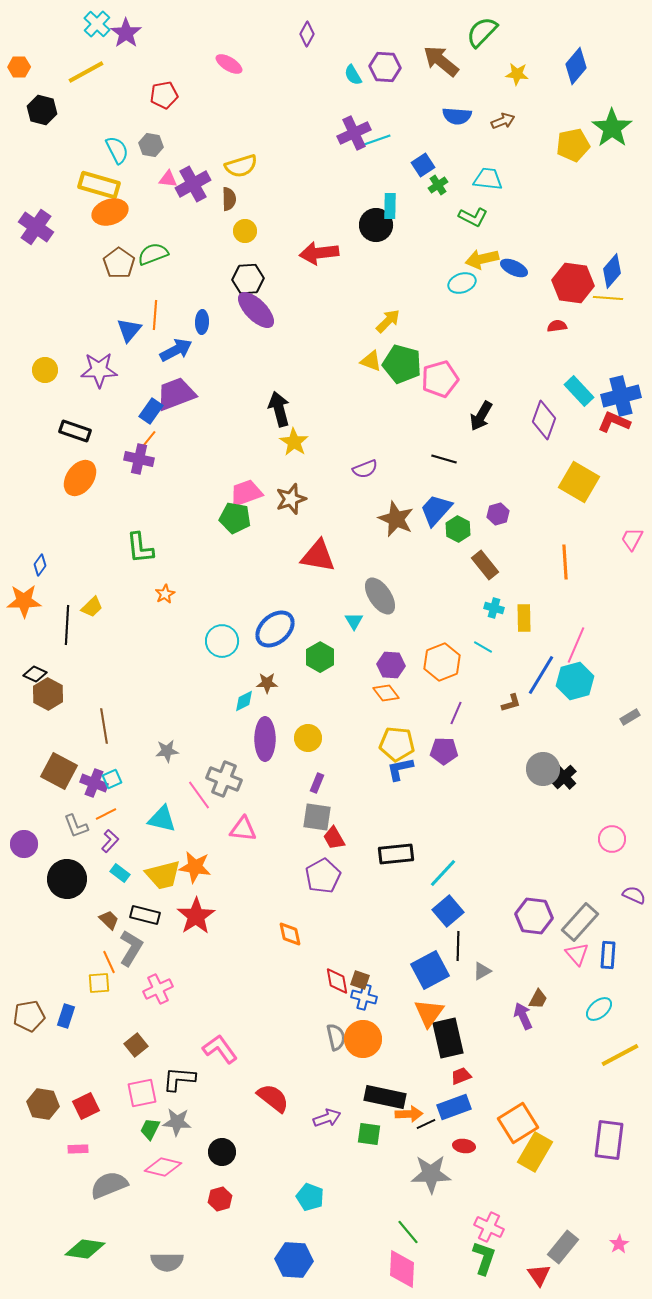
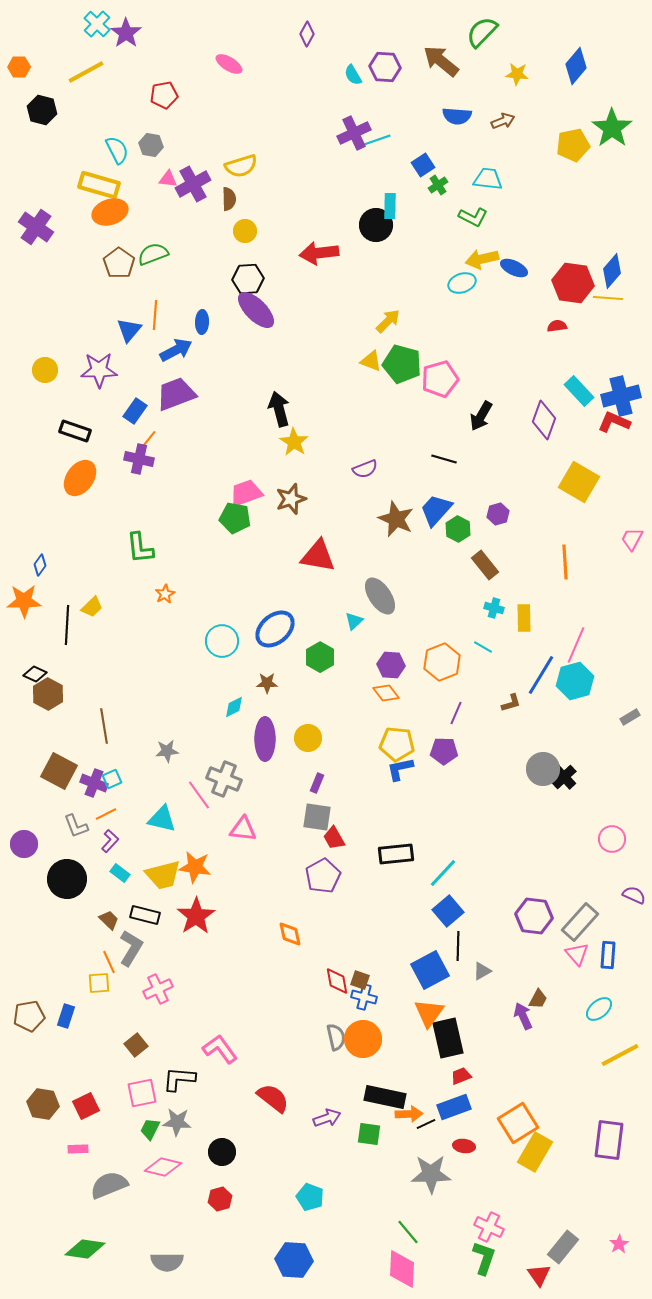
blue rectangle at (151, 411): moved 16 px left
cyan triangle at (354, 621): rotated 18 degrees clockwise
cyan diamond at (244, 701): moved 10 px left, 6 px down
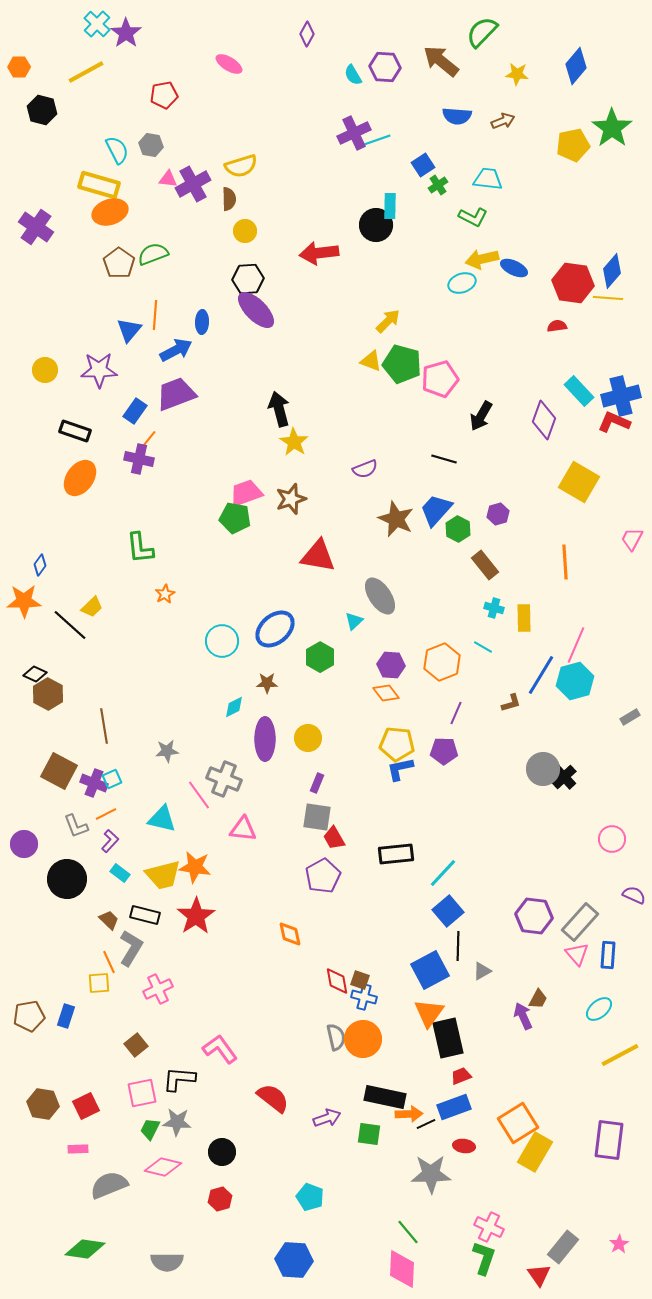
black line at (67, 625): moved 3 px right; rotated 51 degrees counterclockwise
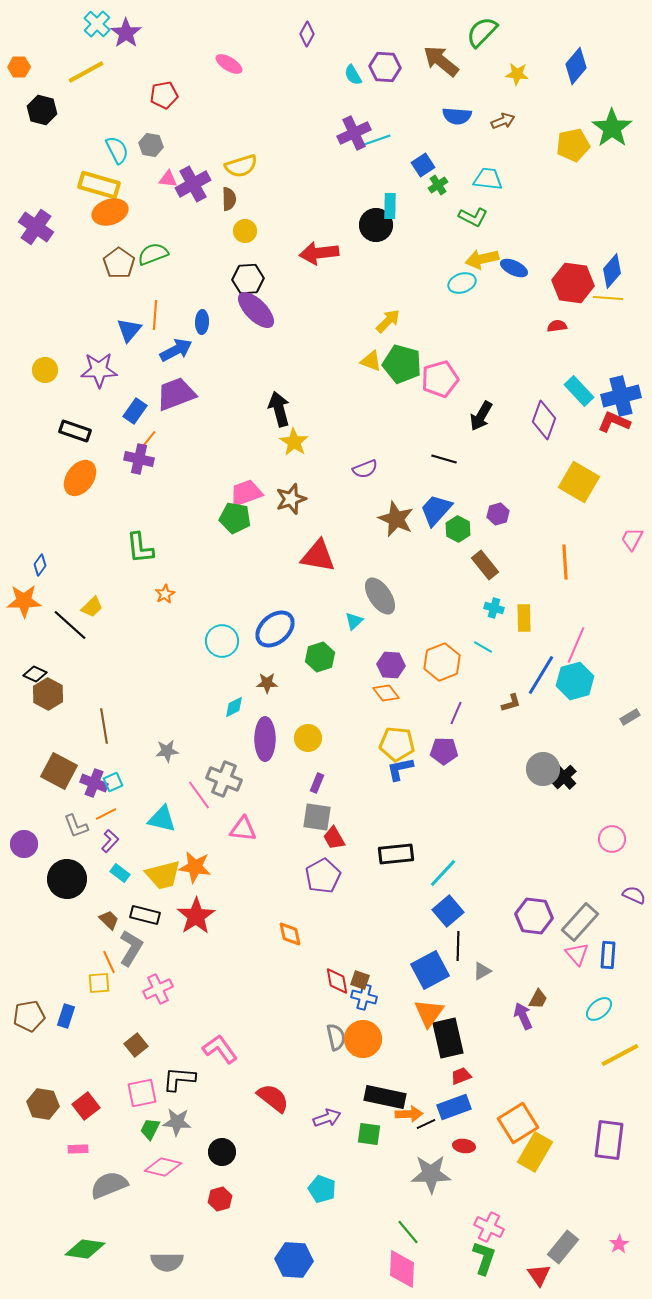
green hexagon at (320, 657): rotated 12 degrees clockwise
cyan square at (112, 779): moved 1 px right, 3 px down
red square at (86, 1106): rotated 12 degrees counterclockwise
cyan pentagon at (310, 1197): moved 12 px right, 8 px up
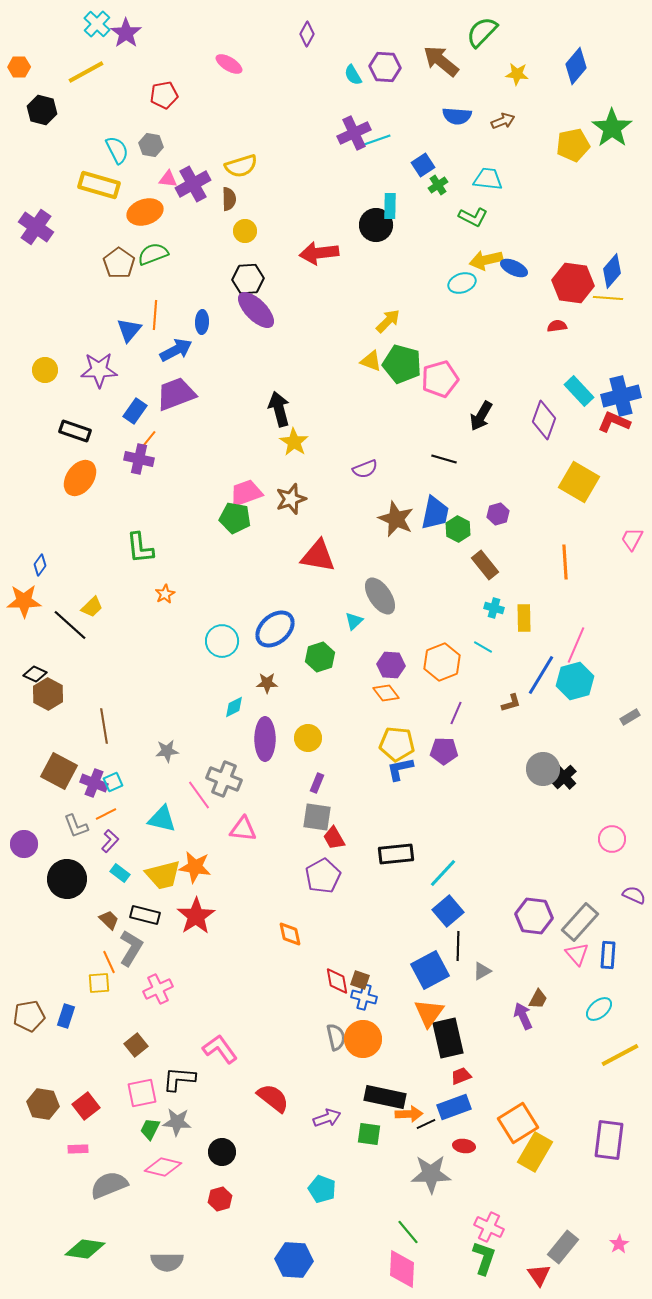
orange ellipse at (110, 212): moved 35 px right
yellow arrow at (482, 259): moved 4 px right, 1 px down
blue trapezoid at (436, 510): moved 1 px left, 3 px down; rotated 150 degrees clockwise
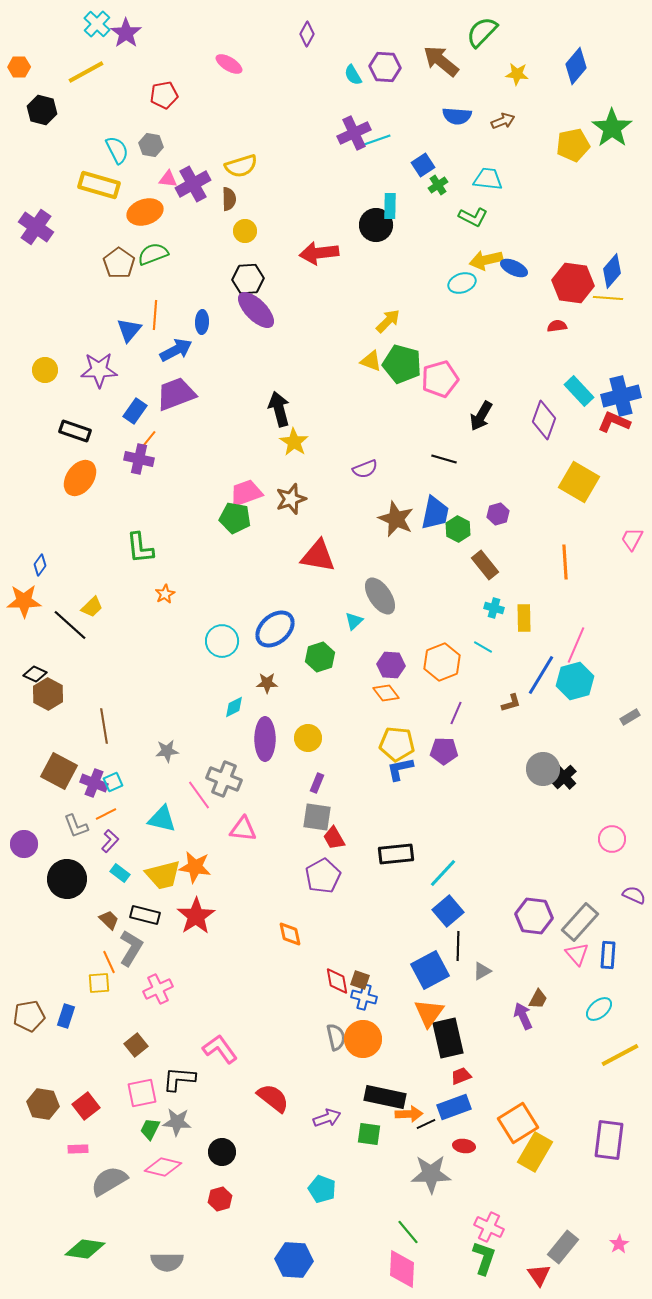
gray semicircle at (109, 1185): moved 4 px up; rotated 9 degrees counterclockwise
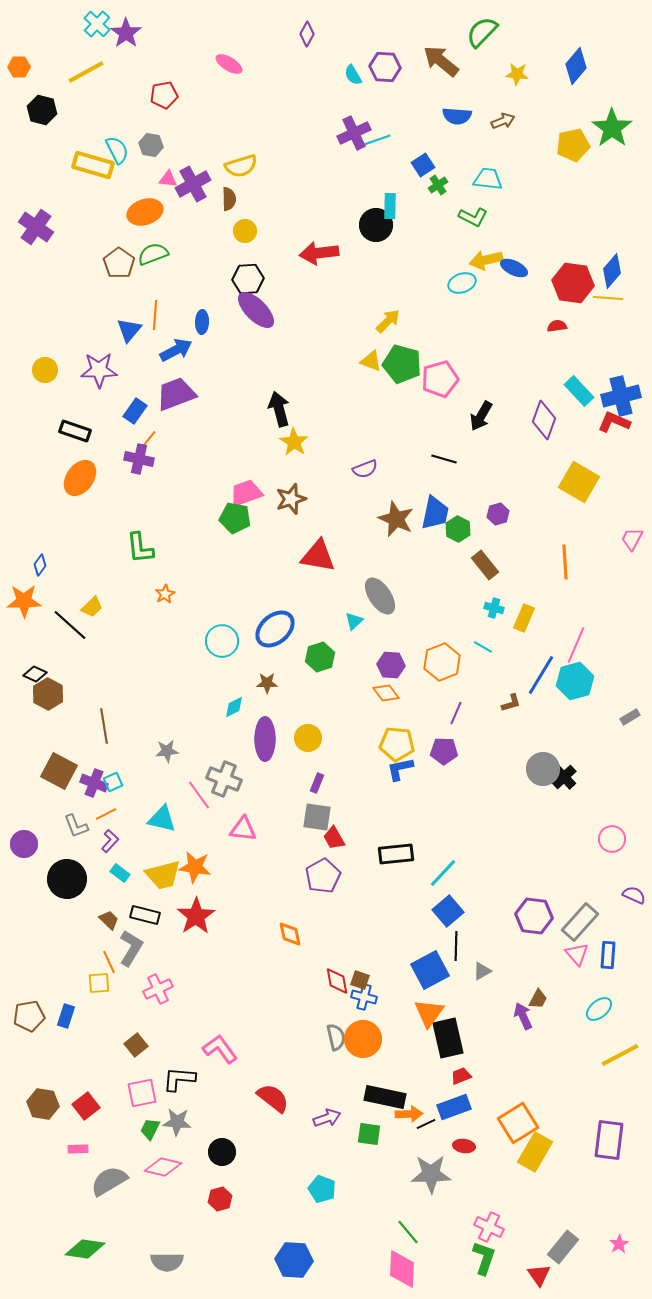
yellow rectangle at (99, 185): moved 6 px left, 20 px up
yellow rectangle at (524, 618): rotated 24 degrees clockwise
black line at (458, 946): moved 2 px left
